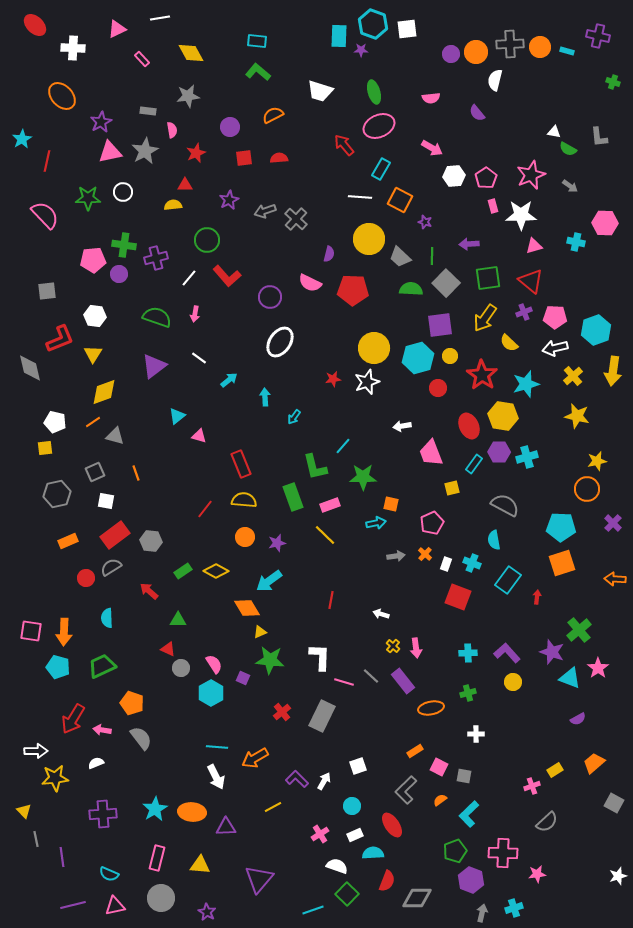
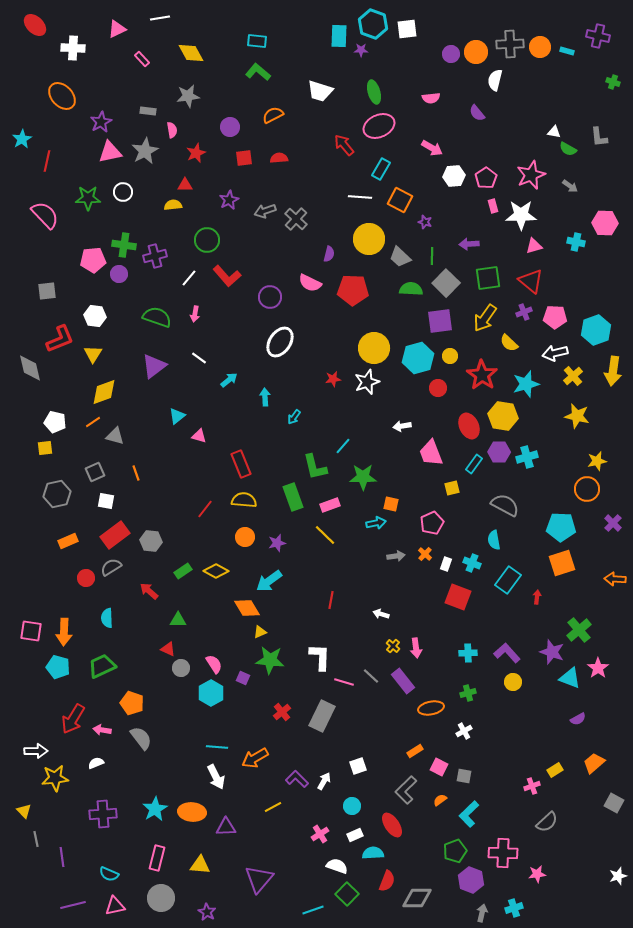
purple cross at (156, 258): moved 1 px left, 2 px up
purple square at (440, 325): moved 4 px up
white arrow at (555, 348): moved 5 px down
white cross at (476, 734): moved 12 px left, 3 px up; rotated 28 degrees counterclockwise
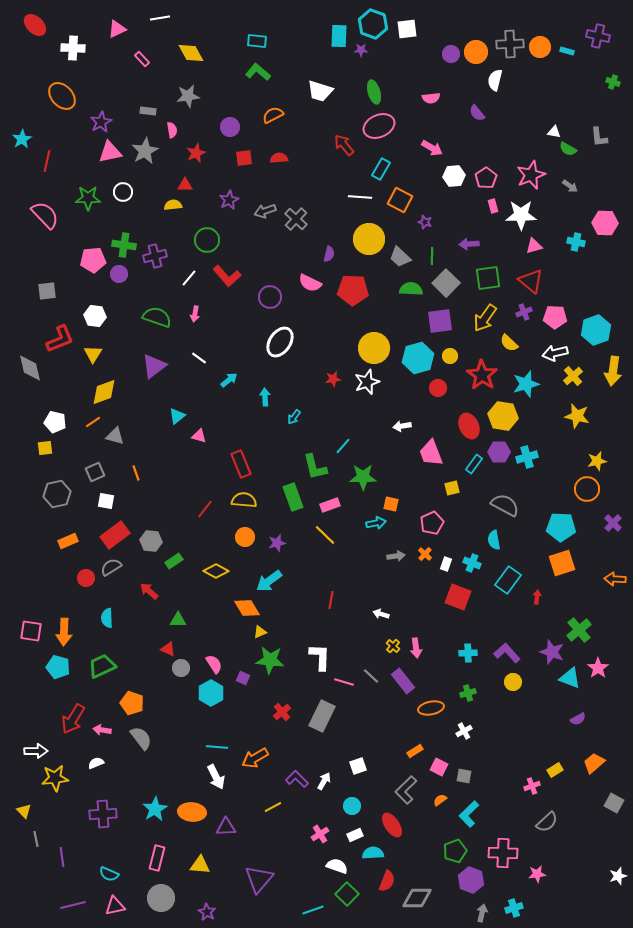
green rectangle at (183, 571): moved 9 px left, 10 px up
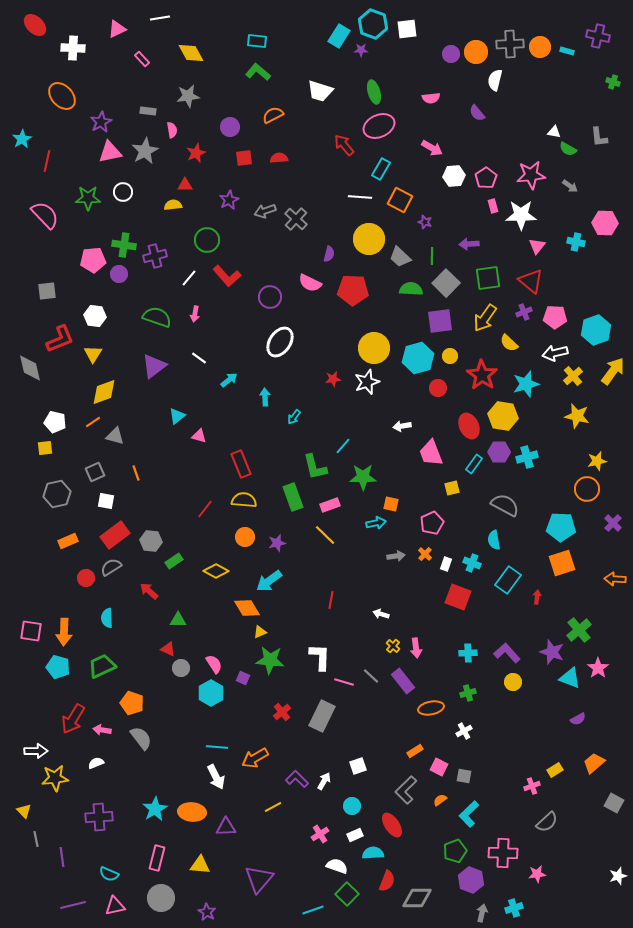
cyan rectangle at (339, 36): rotated 30 degrees clockwise
pink star at (531, 175): rotated 16 degrees clockwise
pink triangle at (534, 246): moved 3 px right; rotated 36 degrees counterclockwise
yellow arrow at (613, 371): rotated 152 degrees counterclockwise
purple cross at (103, 814): moved 4 px left, 3 px down
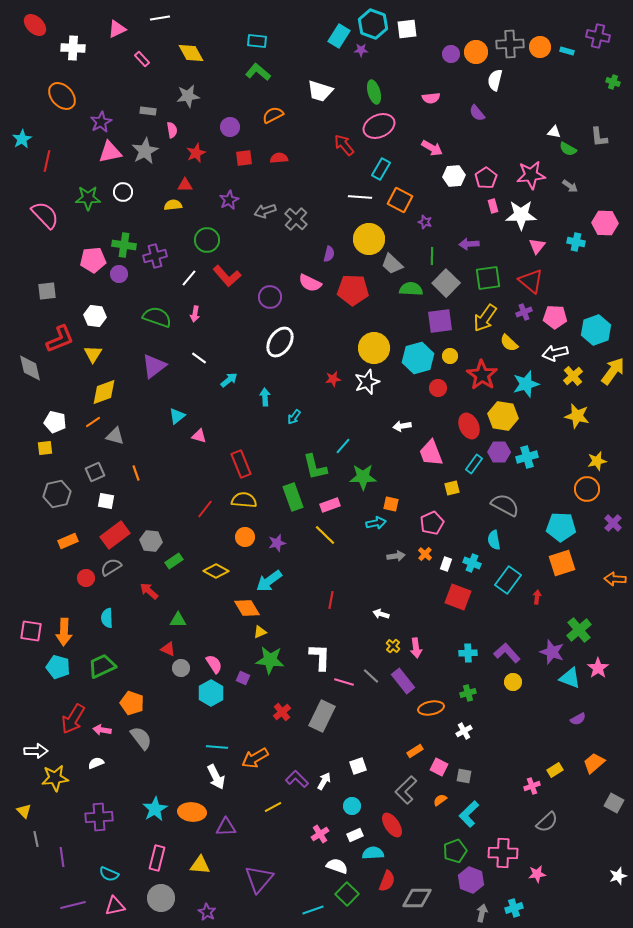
gray trapezoid at (400, 257): moved 8 px left, 7 px down
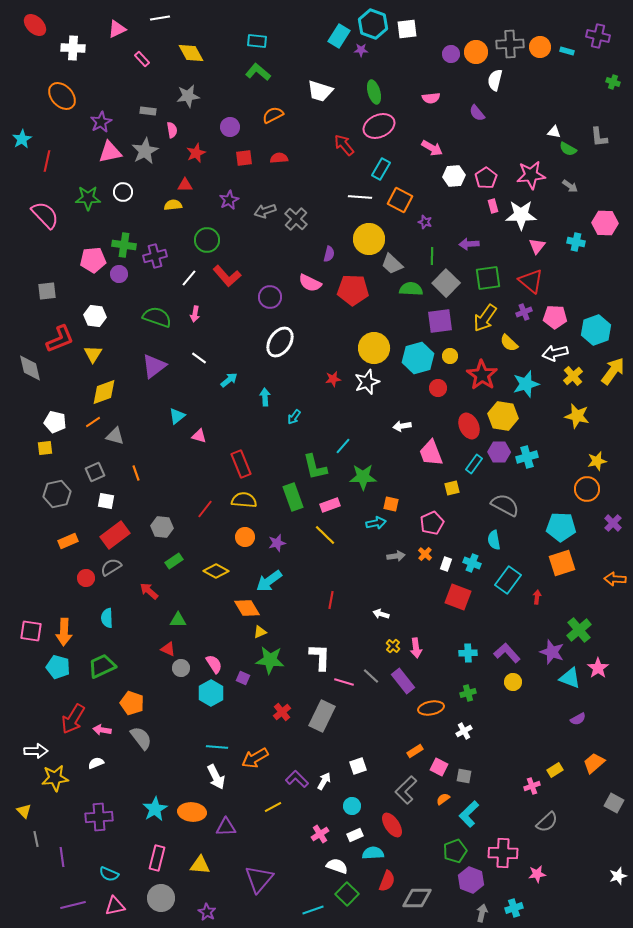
gray hexagon at (151, 541): moved 11 px right, 14 px up
orange semicircle at (440, 800): moved 3 px right, 1 px up
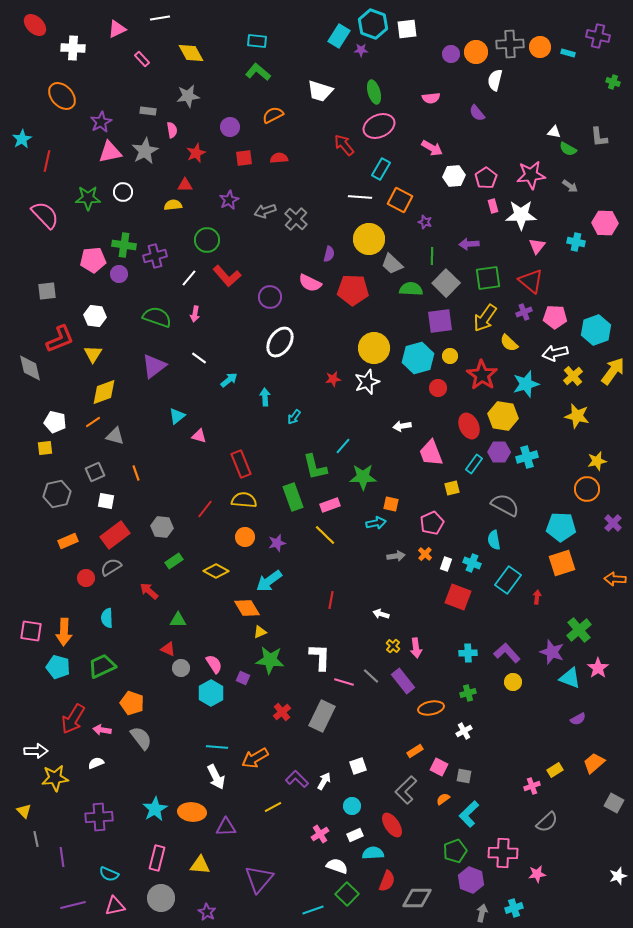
cyan rectangle at (567, 51): moved 1 px right, 2 px down
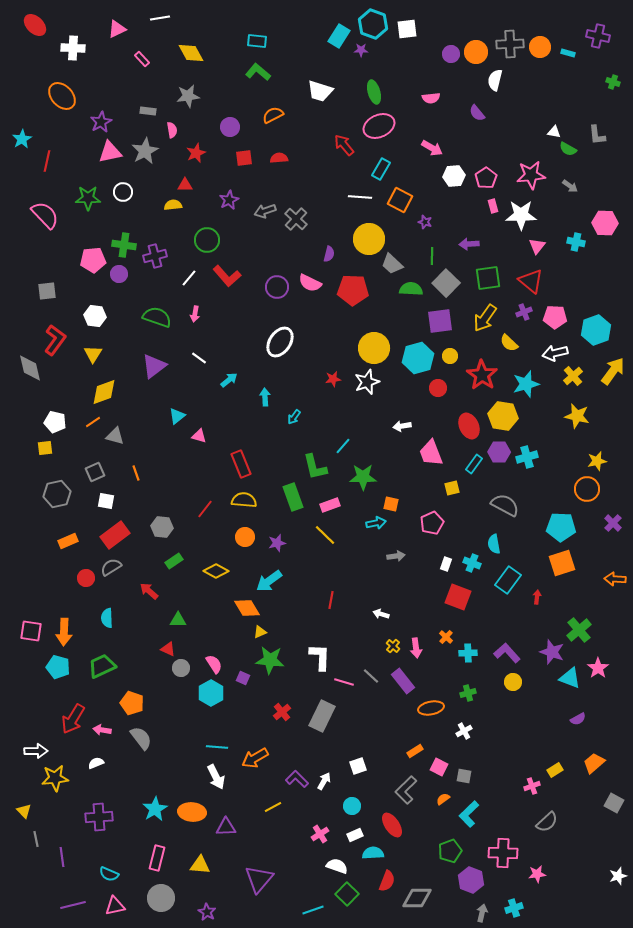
gray L-shape at (599, 137): moved 2 px left, 2 px up
purple circle at (270, 297): moved 7 px right, 10 px up
red L-shape at (60, 339): moved 5 px left, 1 px down; rotated 32 degrees counterclockwise
cyan semicircle at (494, 540): moved 4 px down
orange cross at (425, 554): moved 21 px right, 83 px down
green pentagon at (455, 851): moved 5 px left
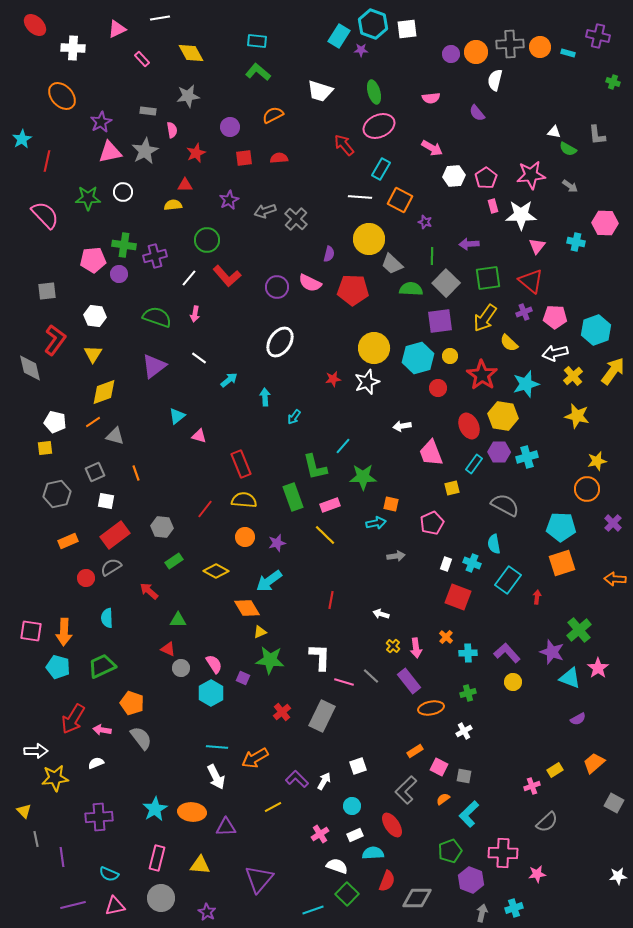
purple rectangle at (403, 681): moved 6 px right
white star at (618, 876): rotated 12 degrees clockwise
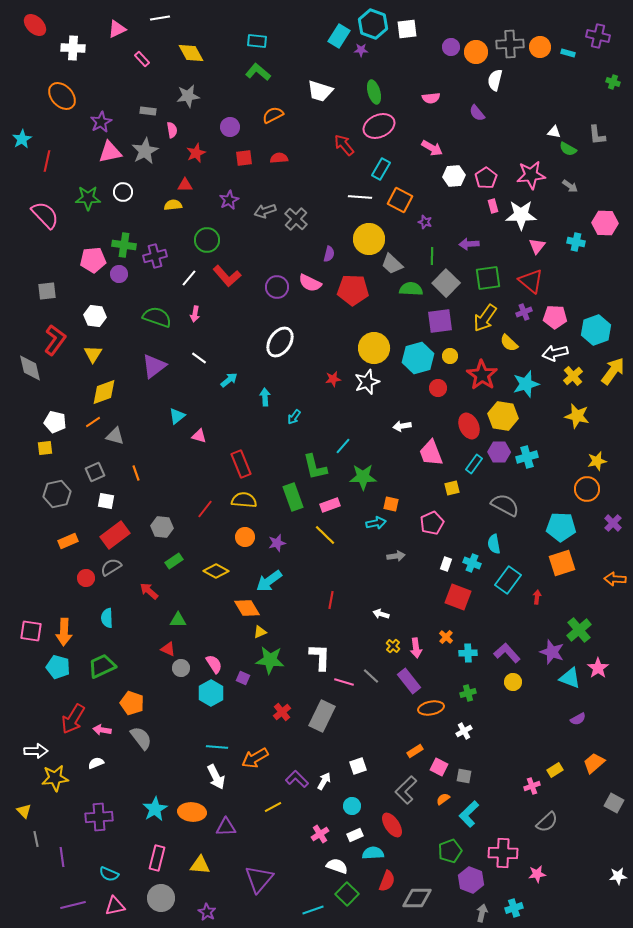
purple circle at (451, 54): moved 7 px up
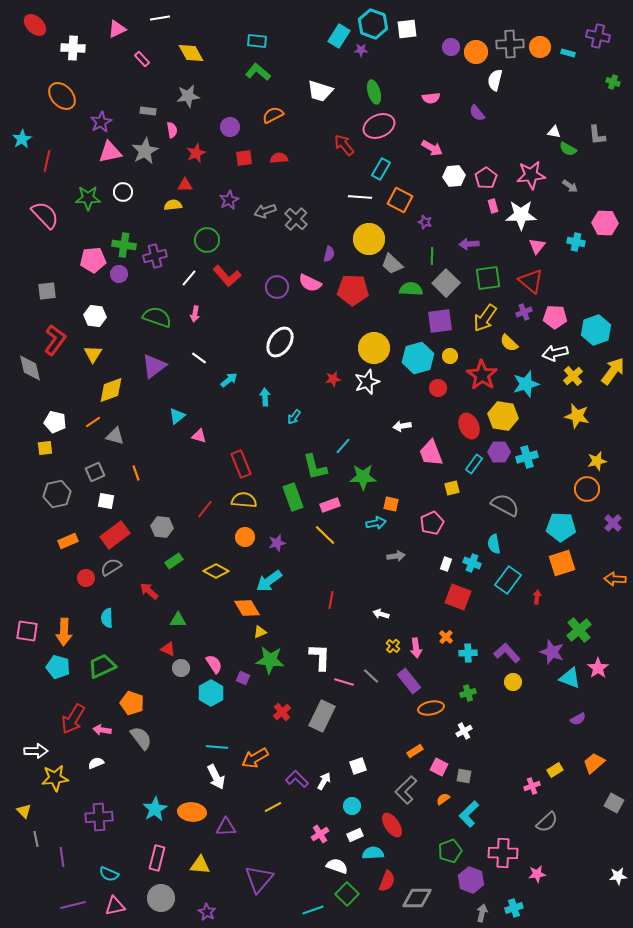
yellow diamond at (104, 392): moved 7 px right, 2 px up
pink square at (31, 631): moved 4 px left
